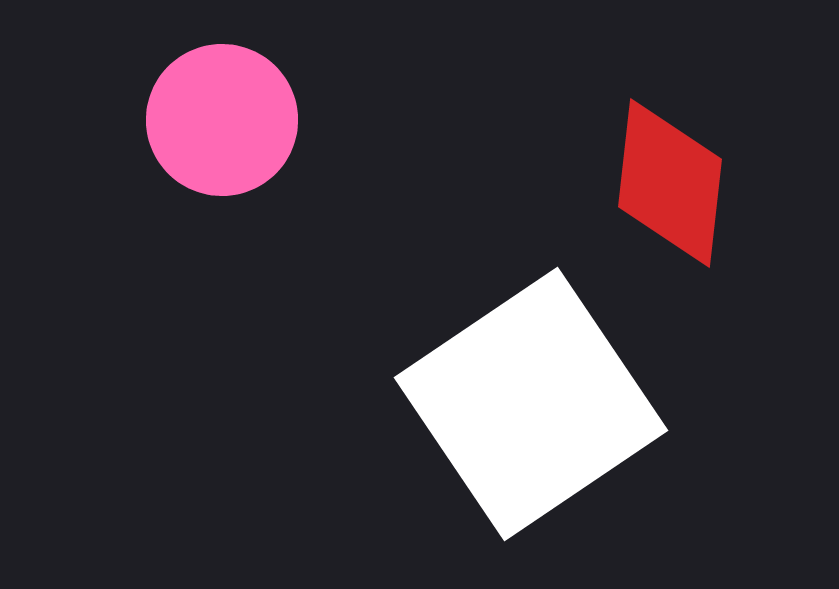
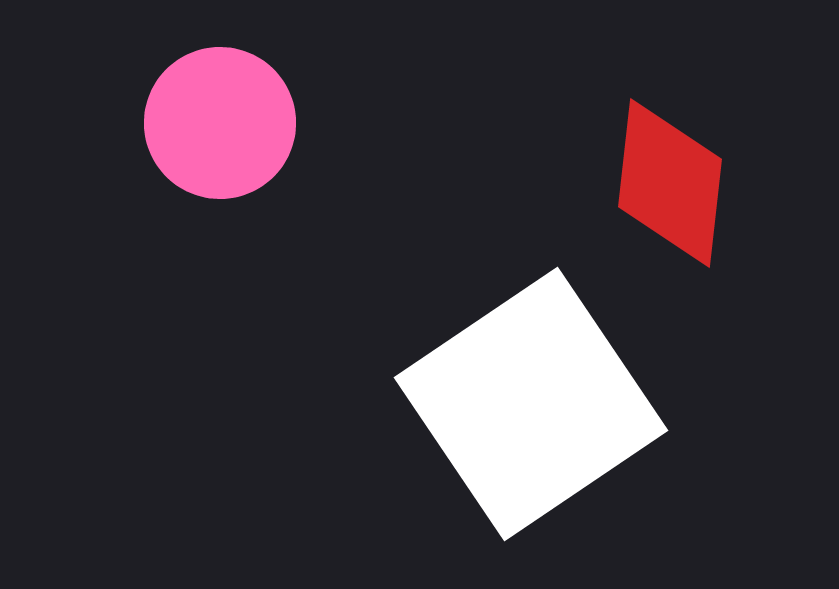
pink circle: moved 2 px left, 3 px down
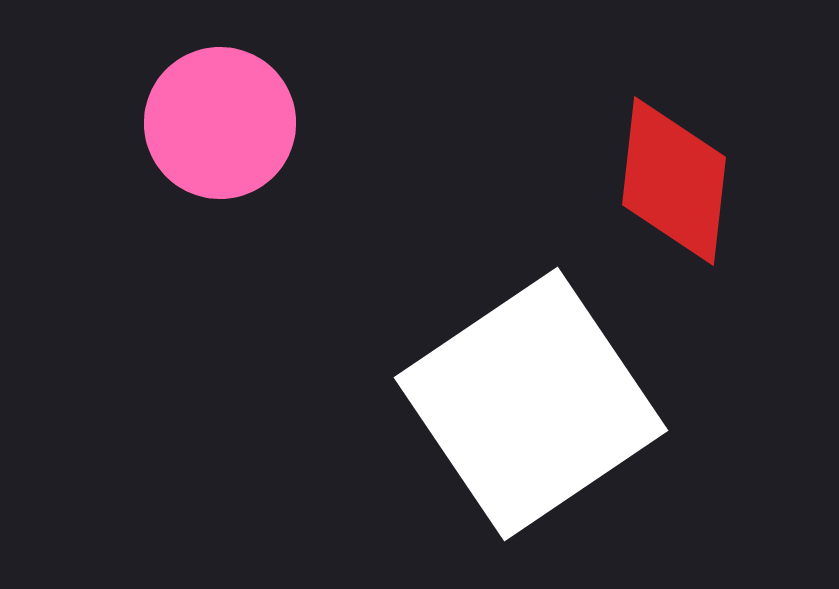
red diamond: moved 4 px right, 2 px up
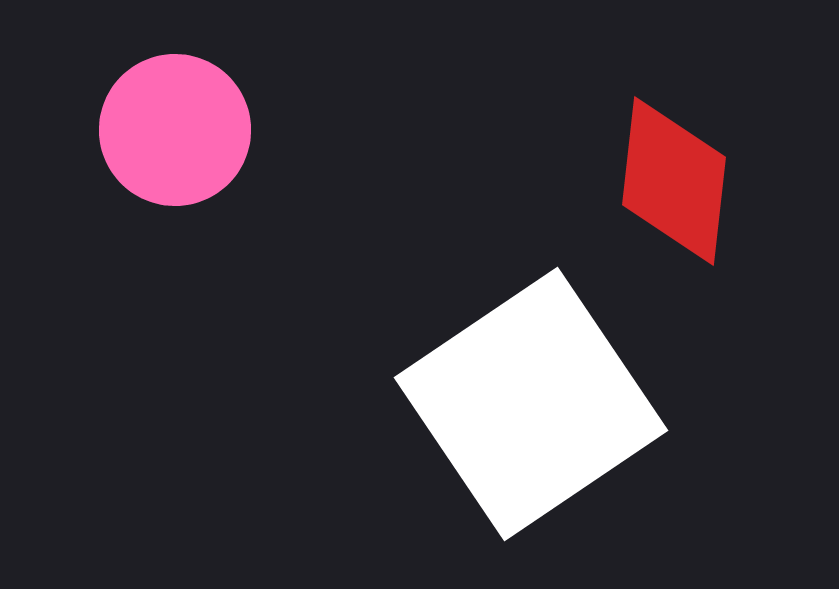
pink circle: moved 45 px left, 7 px down
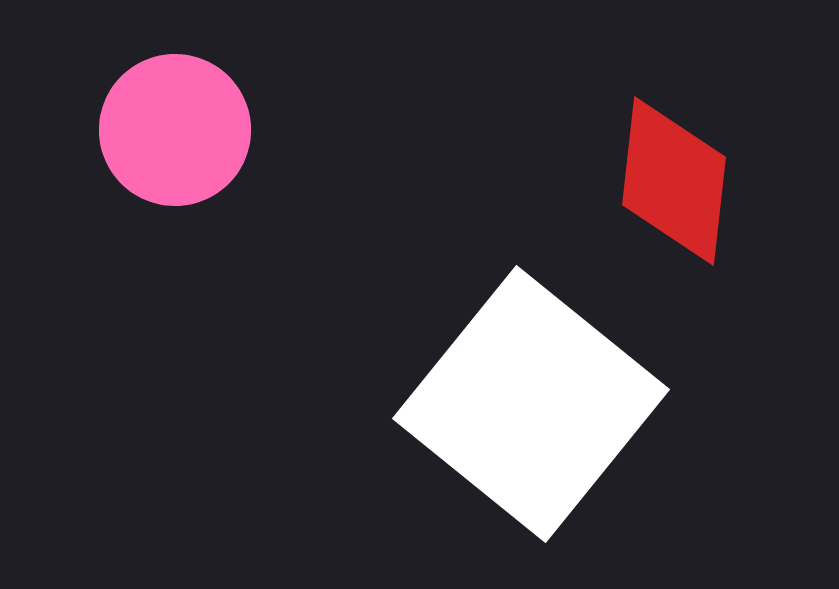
white square: rotated 17 degrees counterclockwise
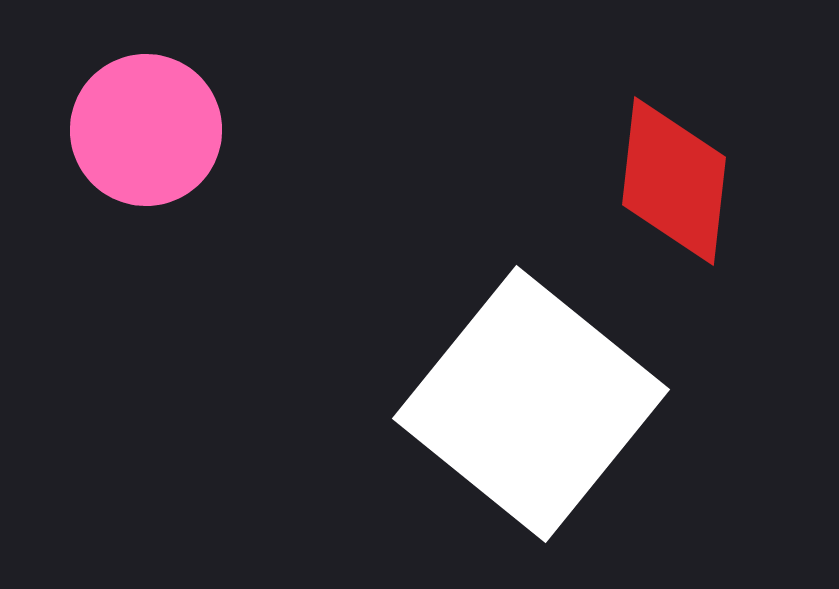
pink circle: moved 29 px left
